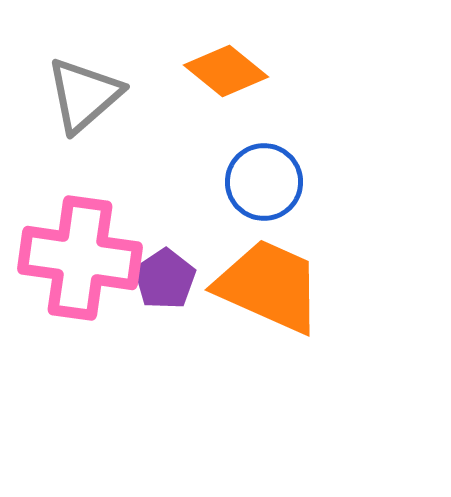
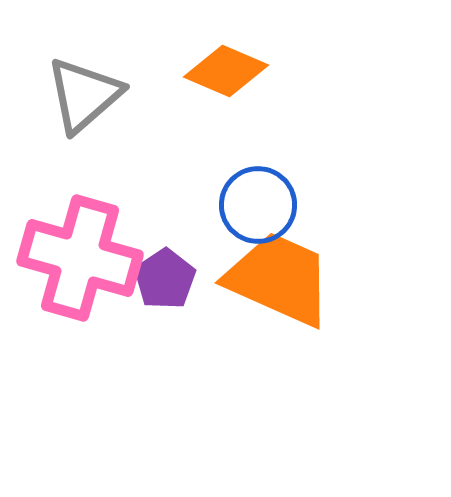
orange diamond: rotated 16 degrees counterclockwise
blue circle: moved 6 px left, 23 px down
pink cross: rotated 8 degrees clockwise
orange trapezoid: moved 10 px right, 7 px up
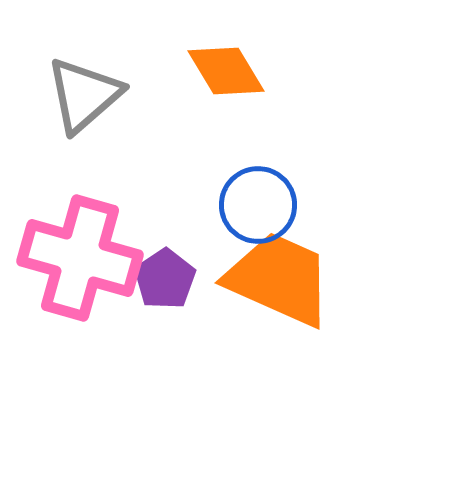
orange diamond: rotated 36 degrees clockwise
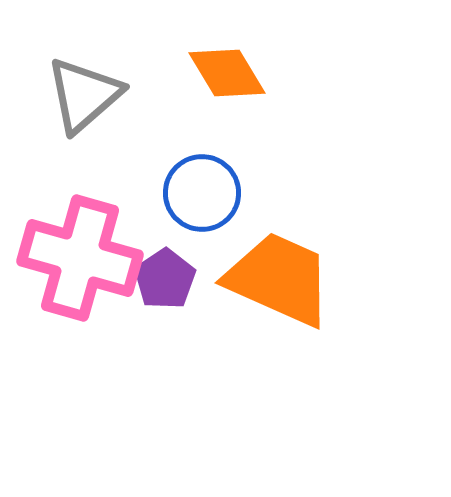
orange diamond: moved 1 px right, 2 px down
blue circle: moved 56 px left, 12 px up
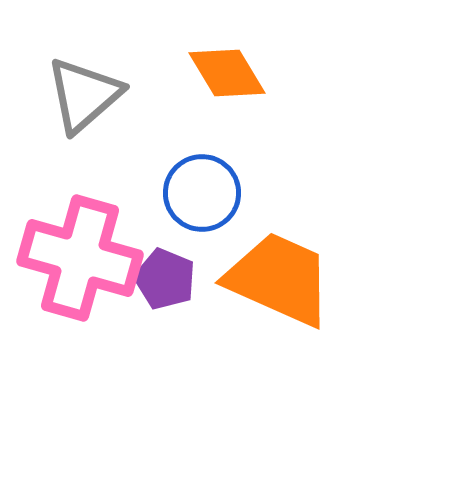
purple pentagon: rotated 16 degrees counterclockwise
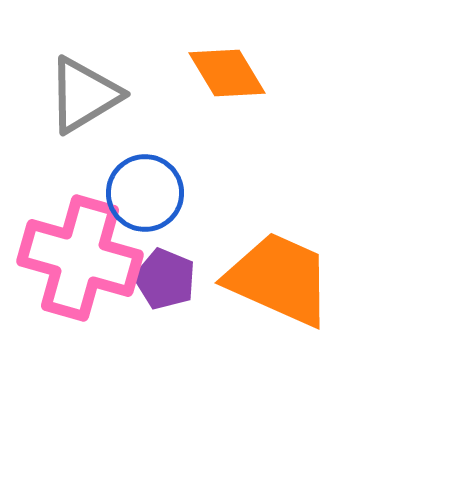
gray triangle: rotated 10 degrees clockwise
blue circle: moved 57 px left
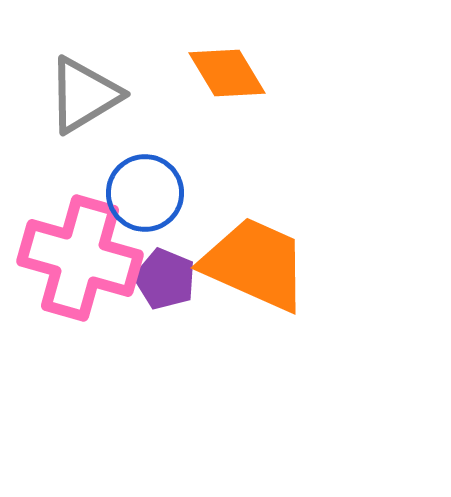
orange trapezoid: moved 24 px left, 15 px up
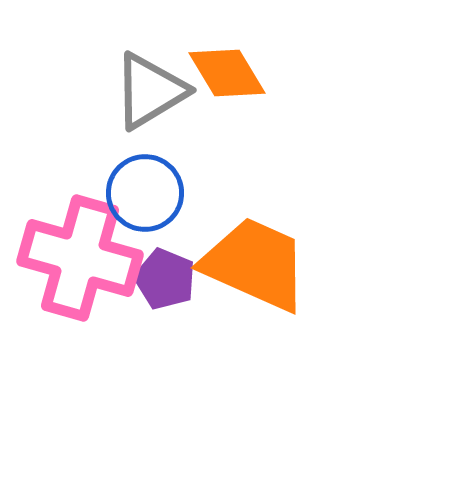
gray triangle: moved 66 px right, 4 px up
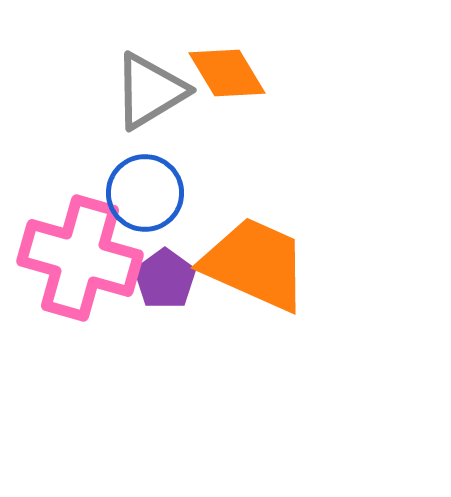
purple pentagon: rotated 14 degrees clockwise
